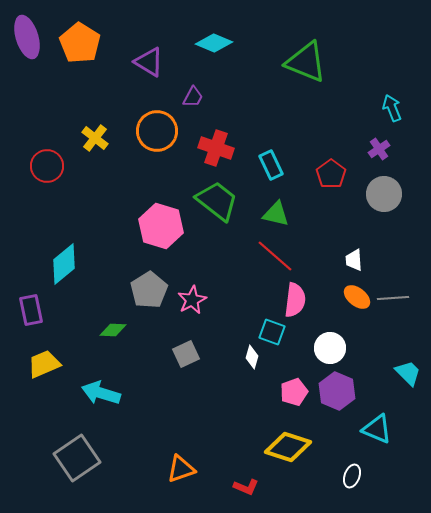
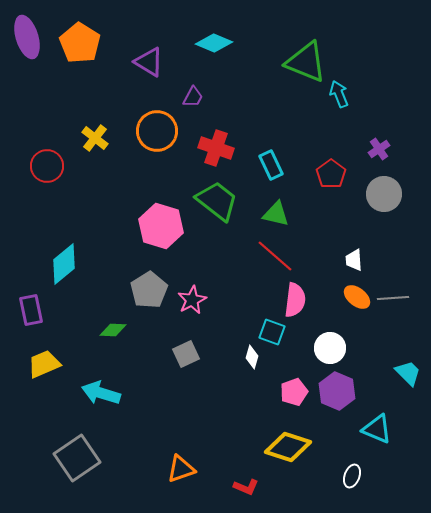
cyan arrow at (392, 108): moved 53 px left, 14 px up
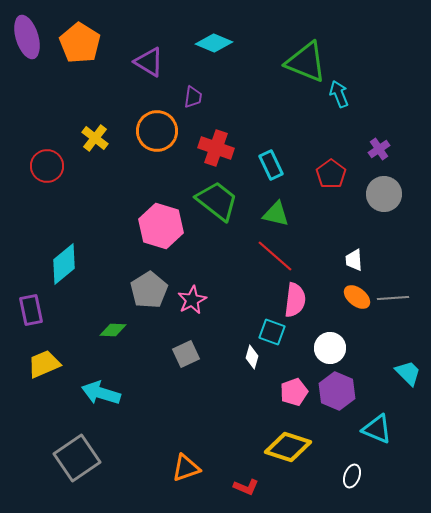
purple trapezoid at (193, 97): rotated 20 degrees counterclockwise
orange triangle at (181, 469): moved 5 px right, 1 px up
